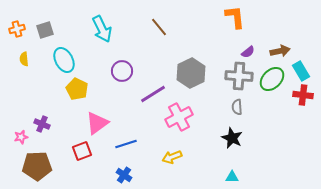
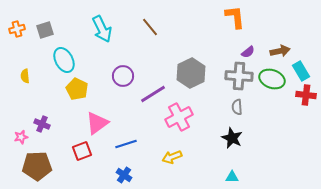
brown line: moved 9 px left
yellow semicircle: moved 1 px right, 17 px down
purple circle: moved 1 px right, 5 px down
green ellipse: rotated 65 degrees clockwise
red cross: moved 3 px right
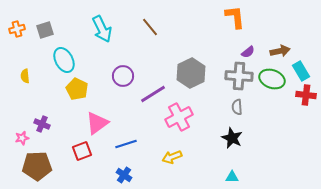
pink star: moved 1 px right, 1 px down
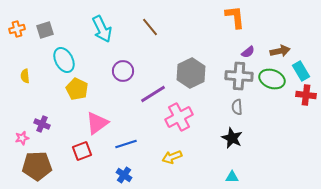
purple circle: moved 5 px up
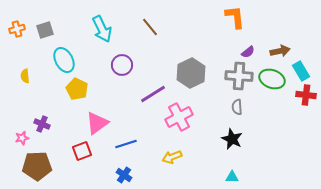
purple circle: moved 1 px left, 6 px up
black star: moved 1 px down
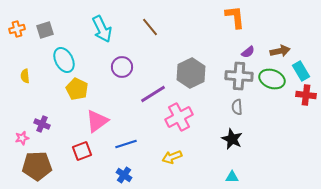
purple circle: moved 2 px down
pink triangle: moved 2 px up
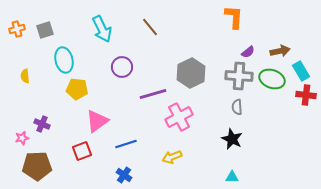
orange L-shape: moved 1 px left; rotated 10 degrees clockwise
cyan ellipse: rotated 15 degrees clockwise
yellow pentagon: rotated 20 degrees counterclockwise
purple line: rotated 16 degrees clockwise
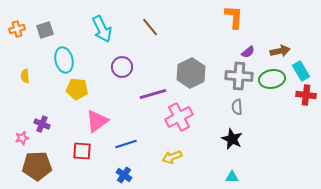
green ellipse: rotated 30 degrees counterclockwise
red square: rotated 24 degrees clockwise
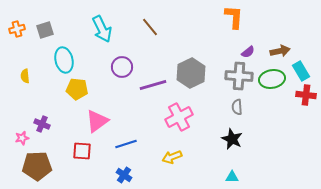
purple line: moved 9 px up
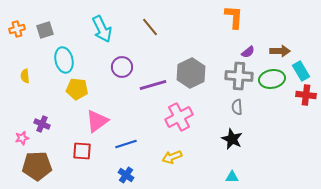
brown arrow: rotated 12 degrees clockwise
blue cross: moved 2 px right
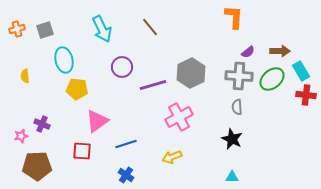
green ellipse: rotated 30 degrees counterclockwise
pink star: moved 1 px left, 2 px up
